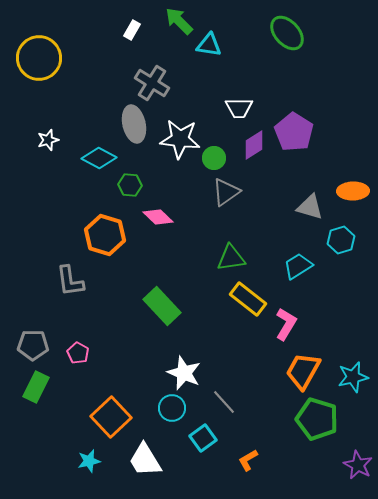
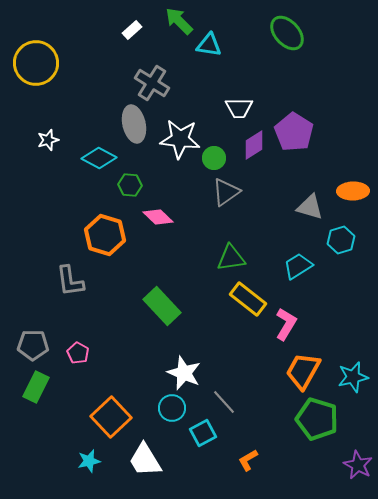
white rectangle at (132, 30): rotated 18 degrees clockwise
yellow circle at (39, 58): moved 3 px left, 5 px down
cyan square at (203, 438): moved 5 px up; rotated 8 degrees clockwise
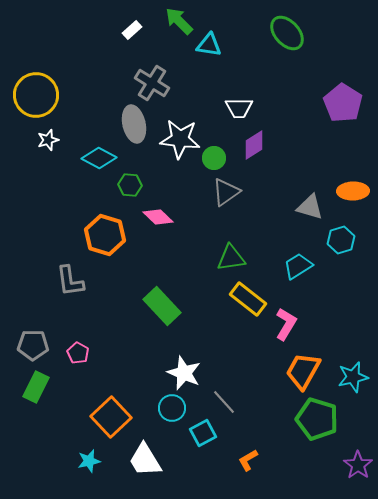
yellow circle at (36, 63): moved 32 px down
purple pentagon at (294, 132): moved 49 px right, 29 px up
purple star at (358, 465): rotated 8 degrees clockwise
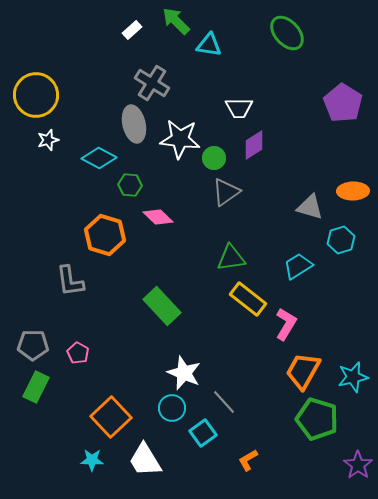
green arrow at (179, 21): moved 3 px left
cyan square at (203, 433): rotated 8 degrees counterclockwise
cyan star at (89, 461): moved 3 px right, 1 px up; rotated 15 degrees clockwise
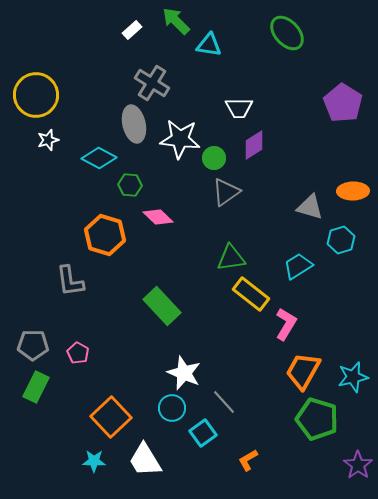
yellow rectangle at (248, 299): moved 3 px right, 5 px up
cyan star at (92, 460): moved 2 px right, 1 px down
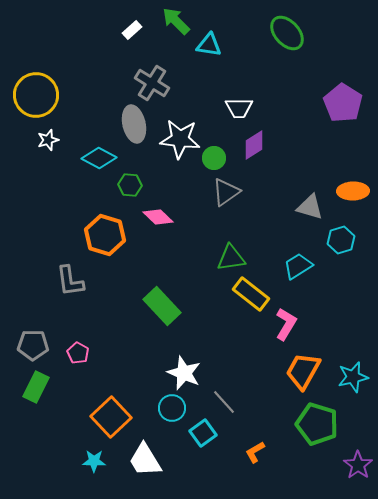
green pentagon at (317, 419): moved 5 px down
orange L-shape at (248, 460): moved 7 px right, 8 px up
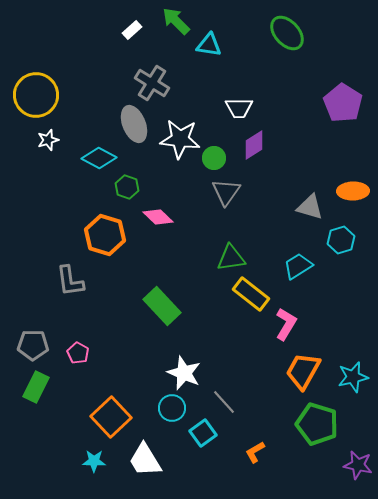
gray ellipse at (134, 124): rotated 9 degrees counterclockwise
green hexagon at (130, 185): moved 3 px left, 2 px down; rotated 15 degrees clockwise
gray triangle at (226, 192): rotated 20 degrees counterclockwise
purple star at (358, 465): rotated 24 degrees counterclockwise
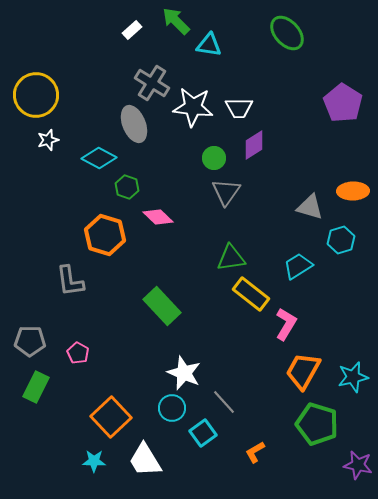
white star at (180, 139): moved 13 px right, 32 px up
gray pentagon at (33, 345): moved 3 px left, 4 px up
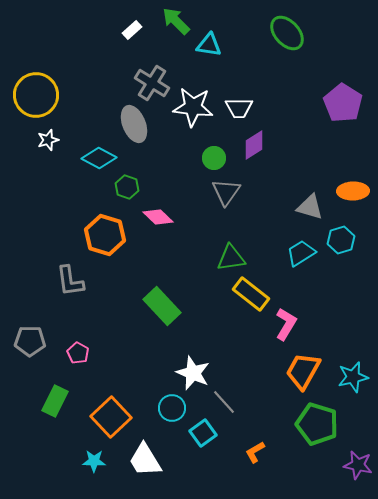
cyan trapezoid at (298, 266): moved 3 px right, 13 px up
white star at (184, 373): moved 9 px right
green rectangle at (36, 387): moved 19 px right, 14 px down
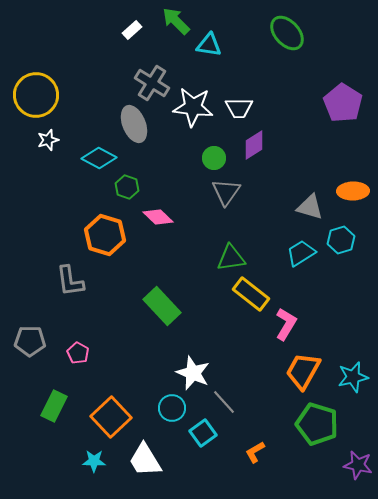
green rectangle at (55, 401): moved 1 px left, 5 px down
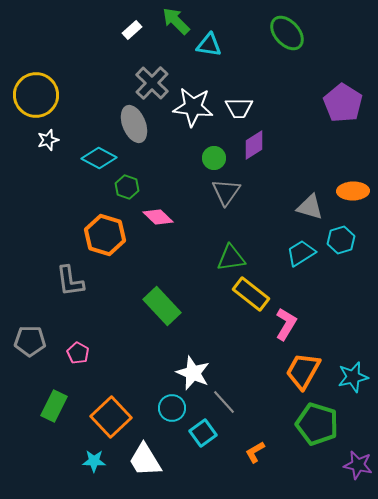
gray cross at (152, 83): rotated 12 degrees clockwise
